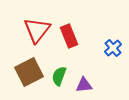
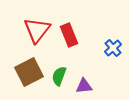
red rectangle: moved 1 px up
purple triangle: moved 1 px down
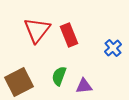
brown square: moved 10 px left, 10 px down
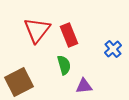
blue cross: moved 1 px down
green semicircle: moved 5 px right, 11 px up; rotated 144 degrees clockwise
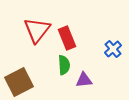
red rectangle: moved 2 px left, 3 px down
green semicircle: rotated 12 degrees clockwise
purple triangle: moved 6 px up
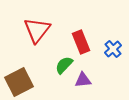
red rectangle: moved 14 px right, 4 px down
green semicircle: rotated 132 degrees counterclockwise
purple triangle: moved 1 px left
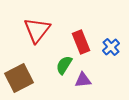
blue cross: moved 2 px left, 2 px up
green semicircle: rotated 12 degrees counterclockwise
brown square: moved 4 px up
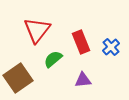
green semicircle: moved 11 px left, 6 px up; rotated 18 degrees clockwise
brown square: moved 1 px left; rotated 8 degrees counterclockwise
